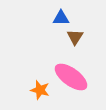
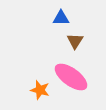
brown triangle: moved 4 px down
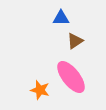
brown triangle: rotated 24 degrees clockwise
pink ellipse: rotated 16 degrees clockwise
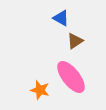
blue triangle: rotated 30 degrees clockwise
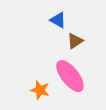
blue triangle: moved 3 px left, 2 px down
pink ellipse: moved 1 px left, 1 px up
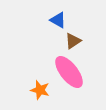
brown triangle: moved 2 px left
pink ellipse: moved 1 px left, 4 px up
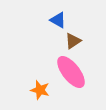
pink ellipse: moved 2 px right
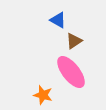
brown triangle: moved 1 px right
orange star: moved 3 px right, 5 px down
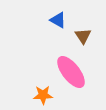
brown triangle: moved 9 px right, 5 px up; rotated 30 degrees counterclockwise
orange star: rotated 18 degrees counterclockwise
